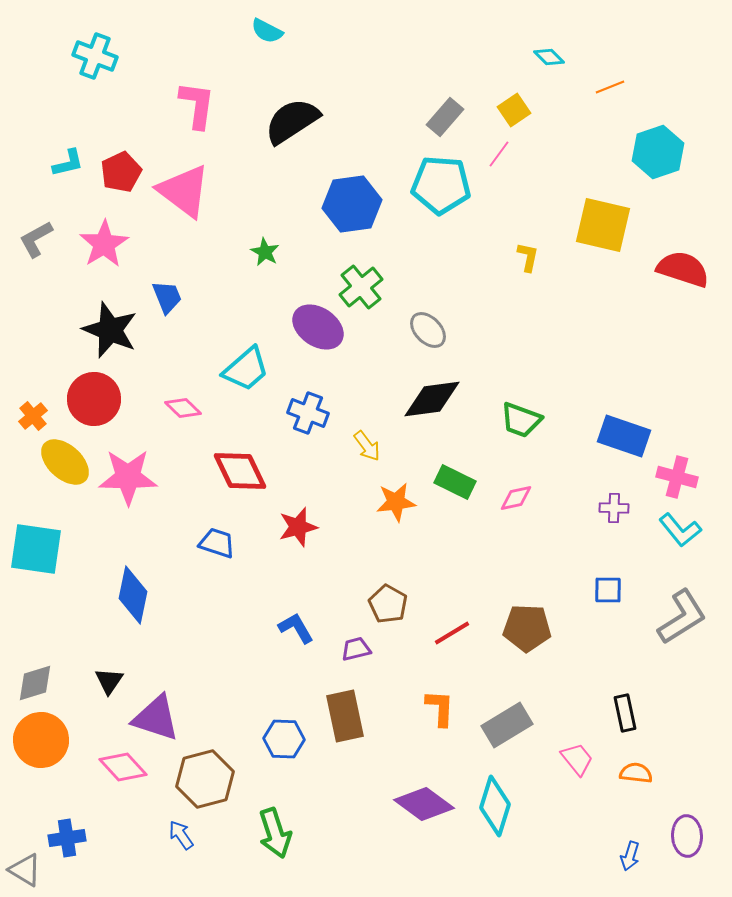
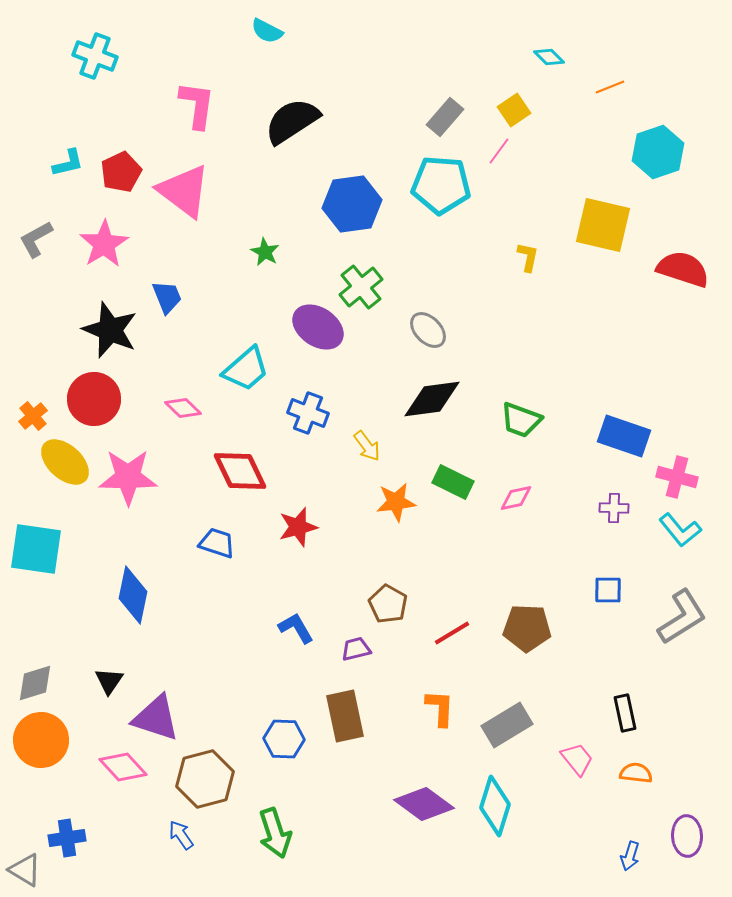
pink line at (499, 154): moved 3 px up
green rectangle at (455, 482): moved 2 px left
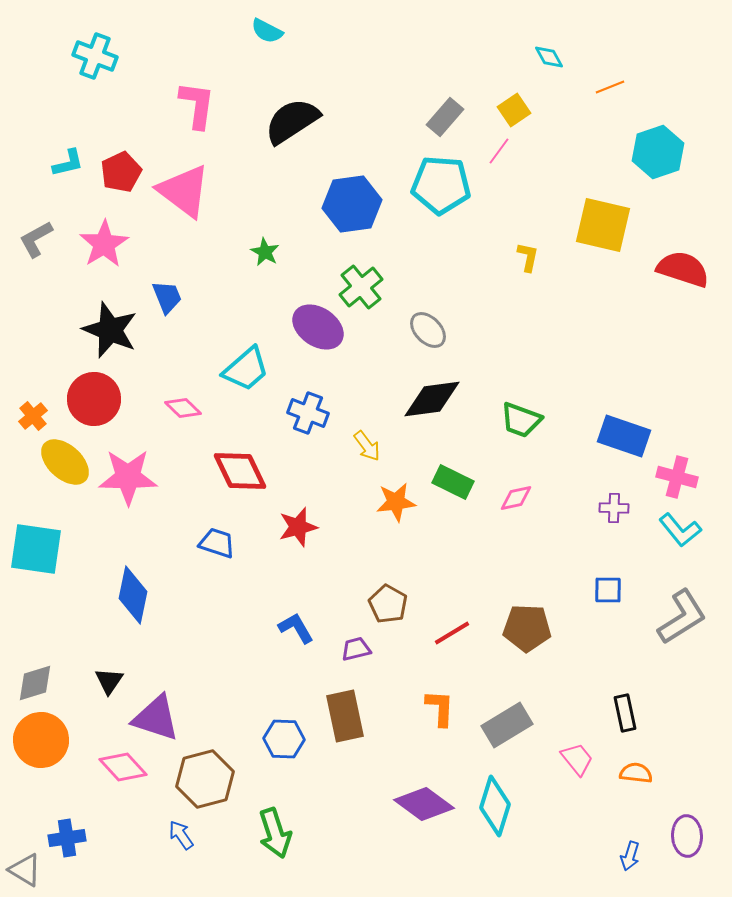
cyan diamond at (549, 57): rotated 16 degrees clockwise
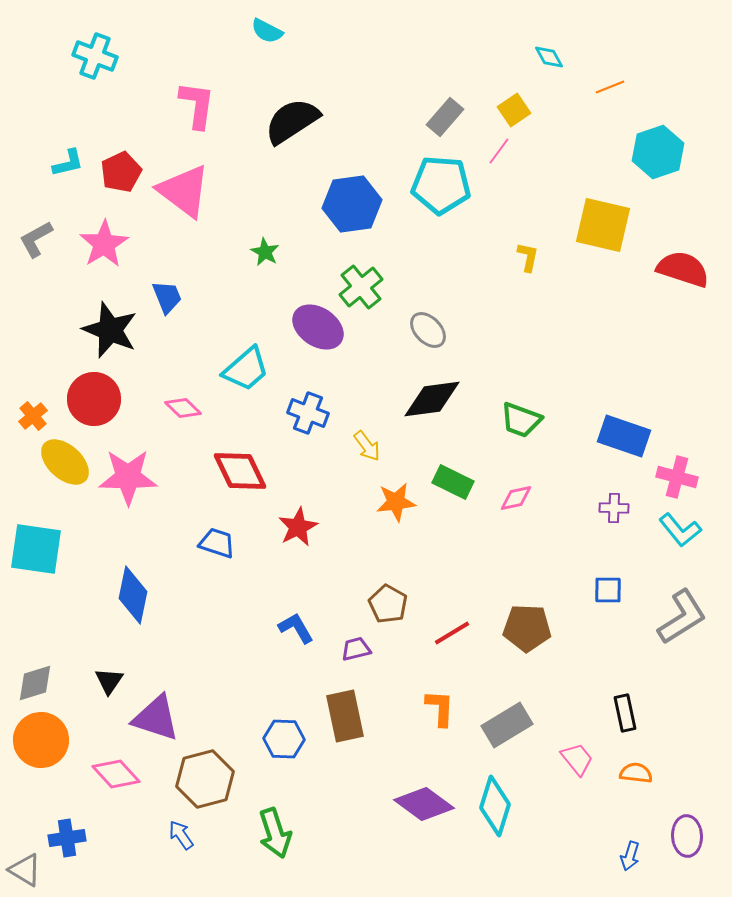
red star at (298, 527): rotated 12 degrees counterclockwise
pink diamond at (123, 767): moved 7 px left, 7 px down
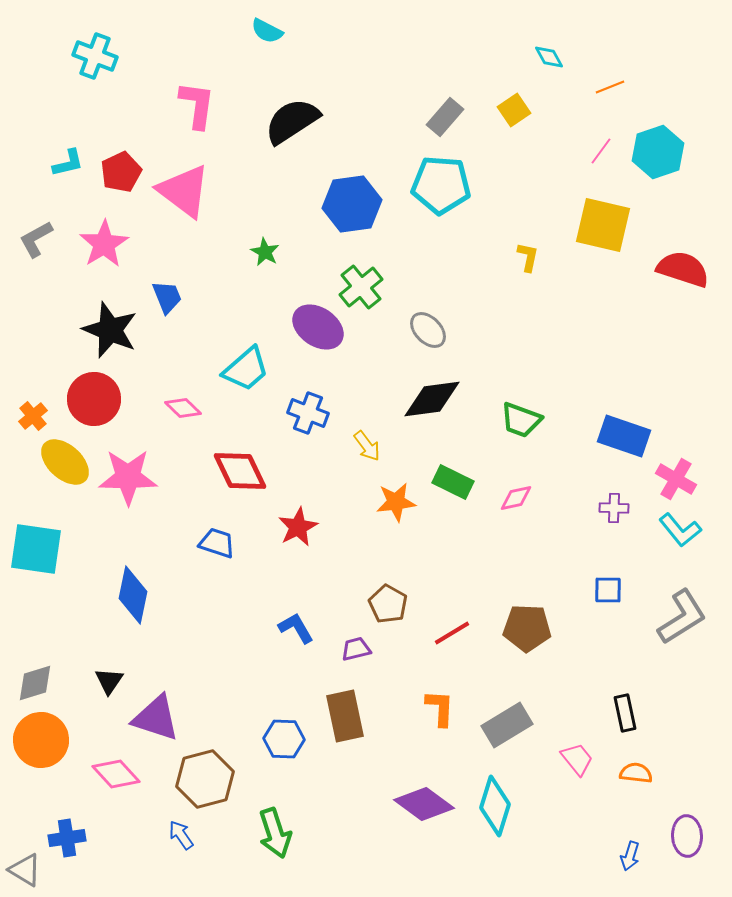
pink line at (499, 151): moved 102 px right
pink cross at (677, 477): moved 1 px left, 2 px down; rotated 15 degrees clockwise
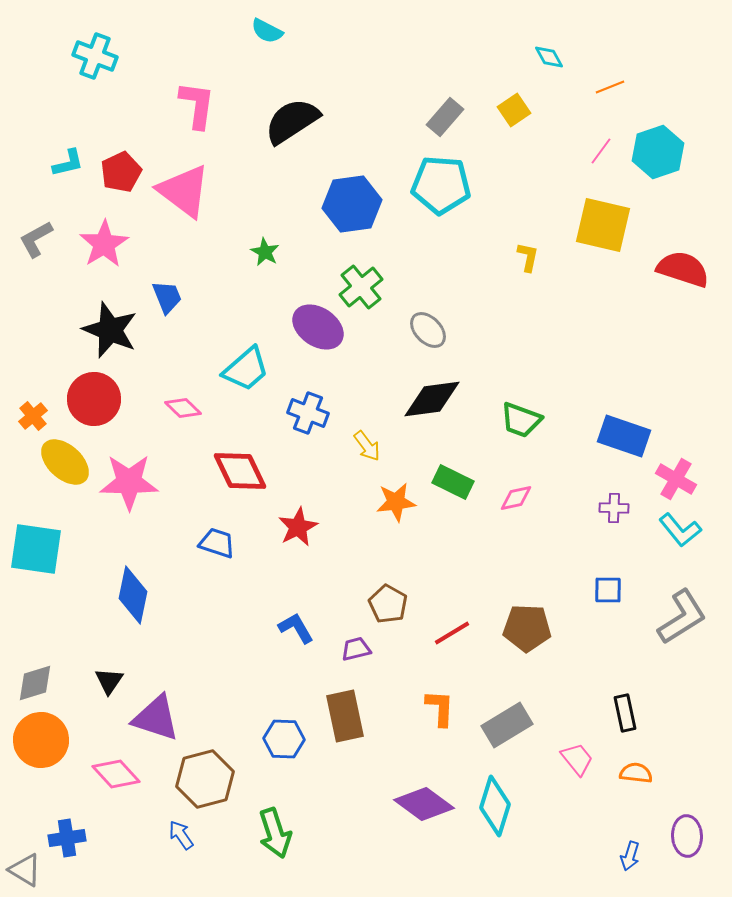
pink star at (128, 477): moved 1 px right, 5 px down
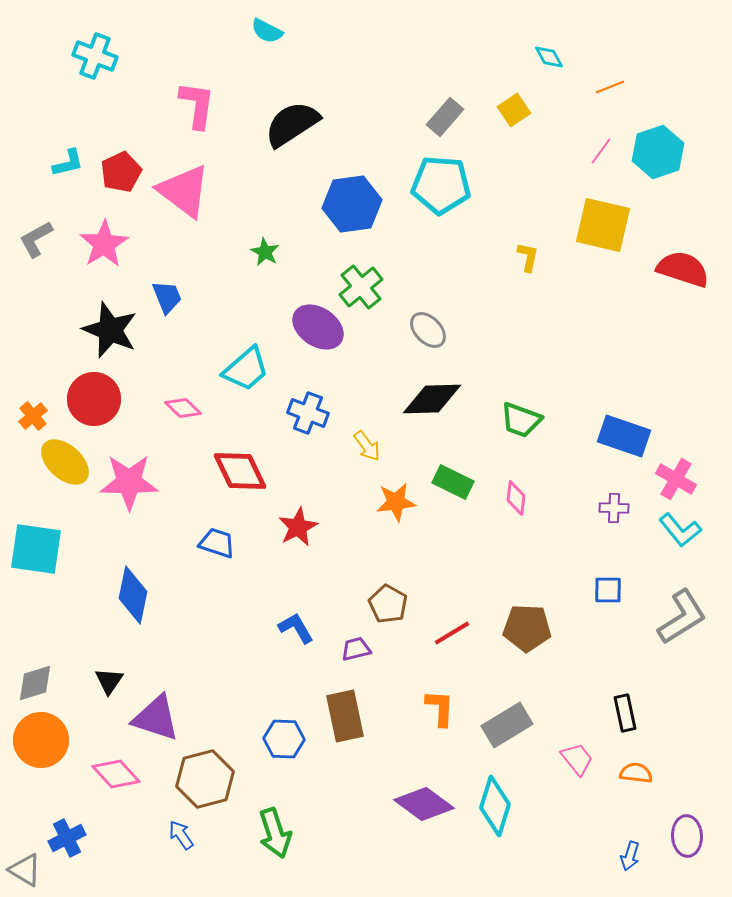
black semicircle at (292, 121): moved 3 px down
black diamond at (432, 399): rotated 6 degrees clockwise
pink diamond at (516, 498): rotated 72 degrees counterclockwise
blue cross at (67, 838): rotated 18 degrees counterclockwise
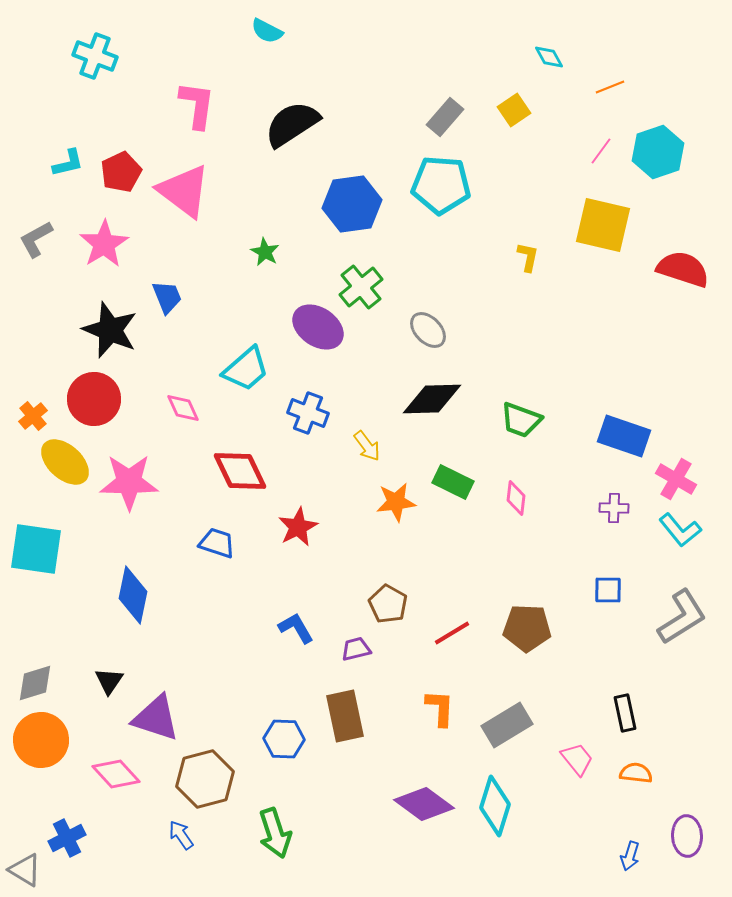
pink diamond at (183, 408): rotated 21 degrees clockwise
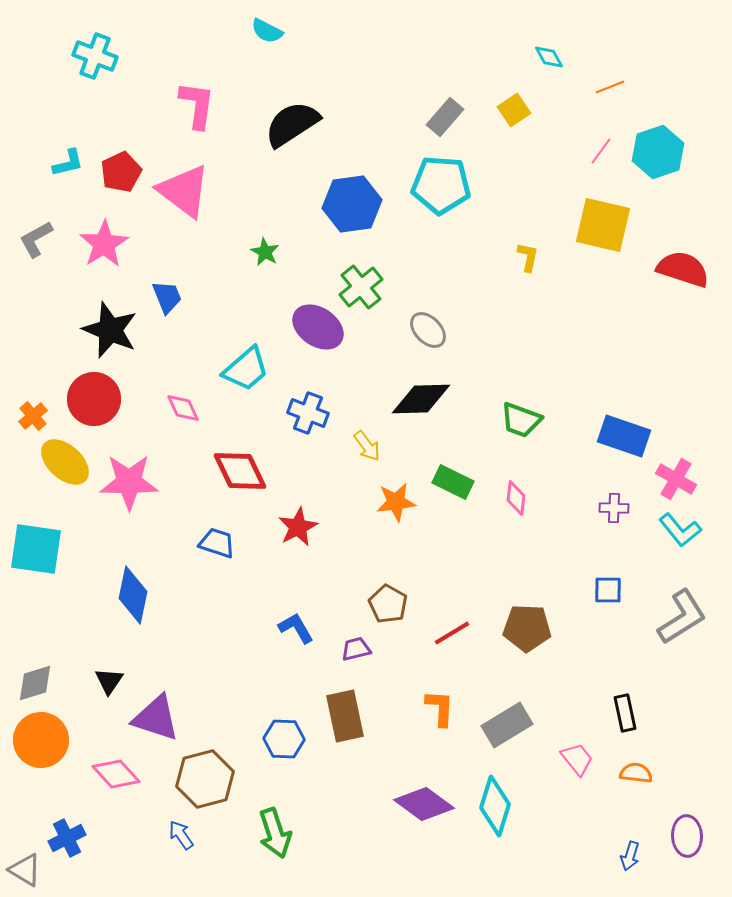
black diamond at (432, 399): moved 11 px left
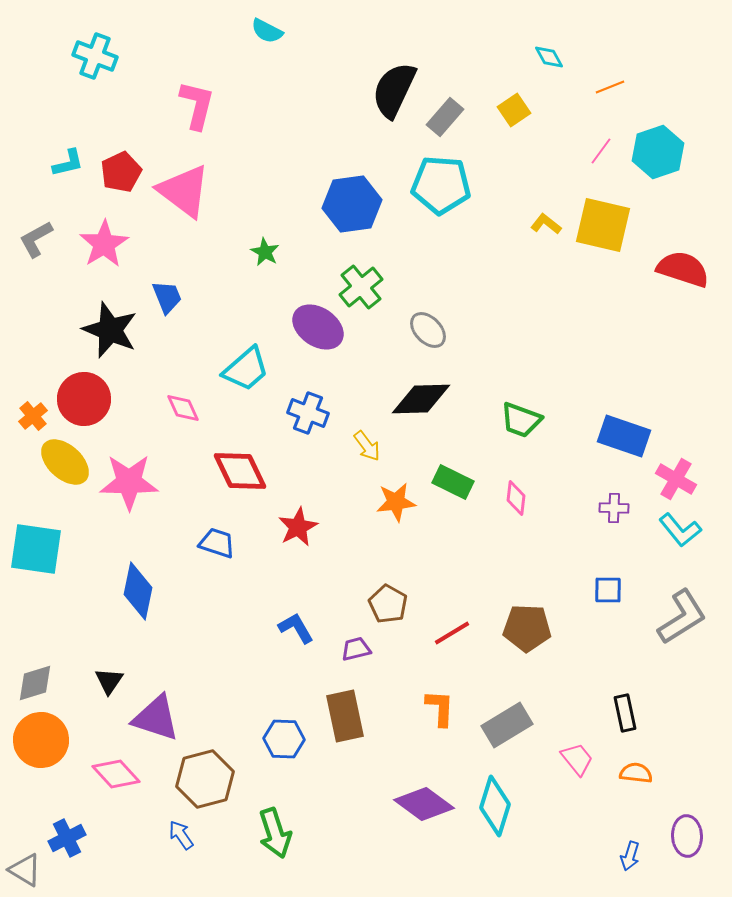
pink L-shape at (197, 105): rotated 6 degrees clockwise
black semicircle at (292, 124): moved 102 px right, 34 px up; rotated 32 degrees counterclockwise
yellow L-shape at (528, 257): moved 18 px right, 33 px up; rotated 64 degrees counterclockwise
red circle at (94, 399): moved 10 px left
blue diamond at (133, 595): moved 5 px right, 4 px up
